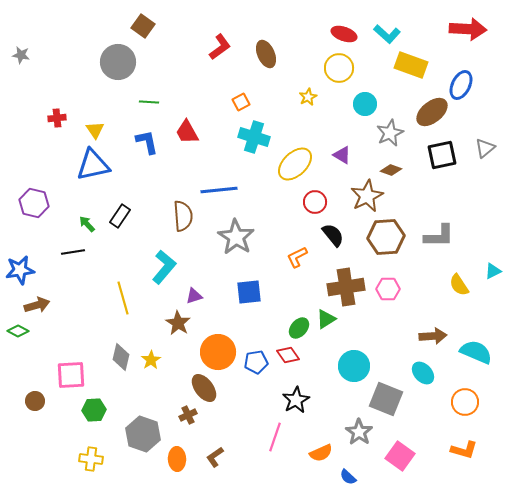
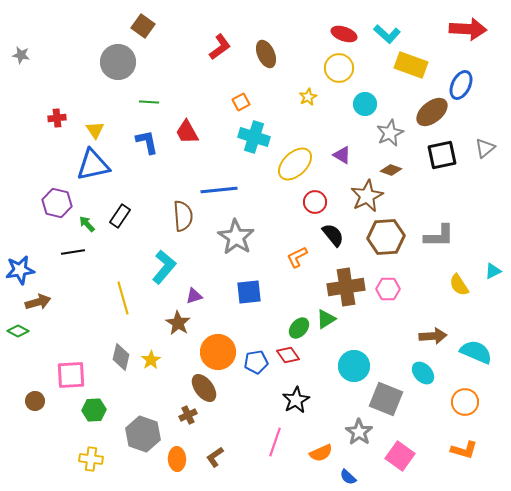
purple hexagon at (34, 203): moved 23 px right
brown arrow at (37, 305): moved 1 px right, 3 px up
pink line at (275, 437): moved 5 px down
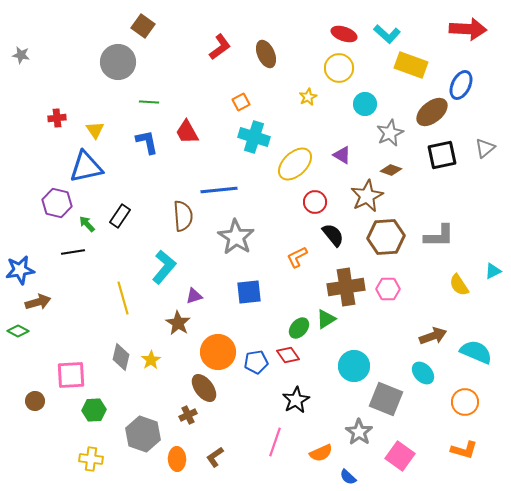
blue triangle at (93, 165): moved 7 px left, 2 px down
brown arrow at (433, 336): rotated 16 degrees counterclockwise
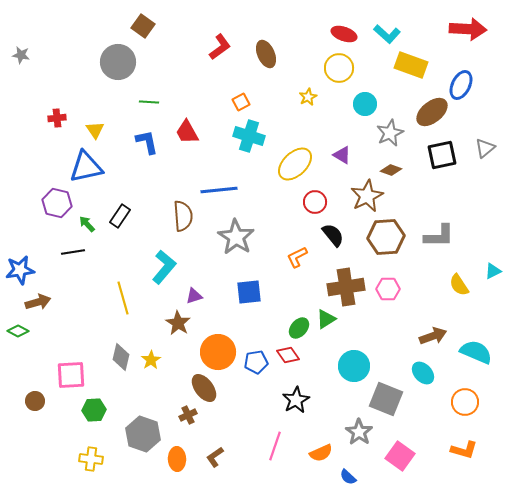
cyan cross at (254, 137): moved 5 px left, 1 px up
pink line at (275, 442): moved 4 px down
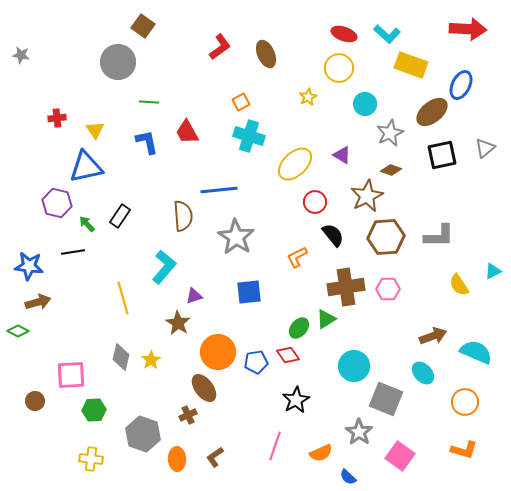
blue star at (20, 270): moved 9 px right, 4 px up; rotated 16 degrees clockwise
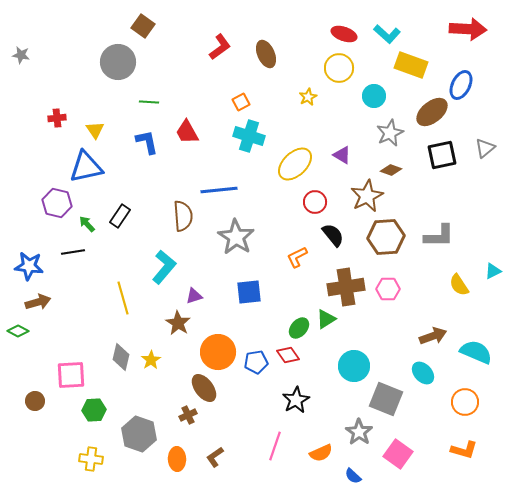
cyan circle at (365, 104): moved 9 px right, 8 px up
gray hexagon at (143, 434): moved 4 px left
pink square at (400, 456): moved 2 px left, 2 px up
blue semicircle at (348, 477): moved 5 px right, 1 px up
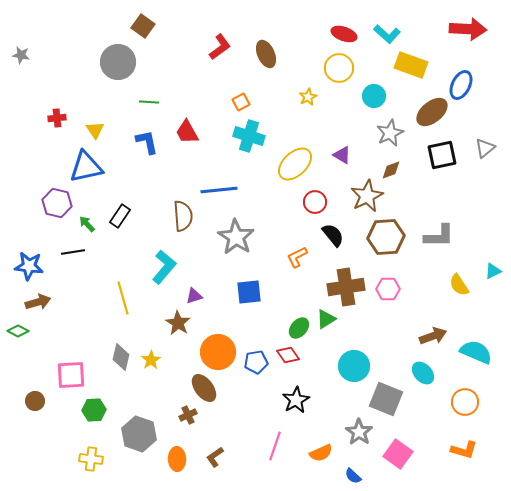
brown diamond at (391, 170): rotated 40 degrees counterclockwise
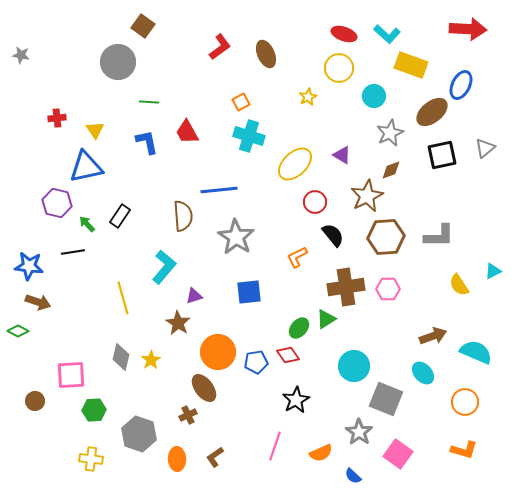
brown arrow at (38, 302): rotated 35 degrees clockwise
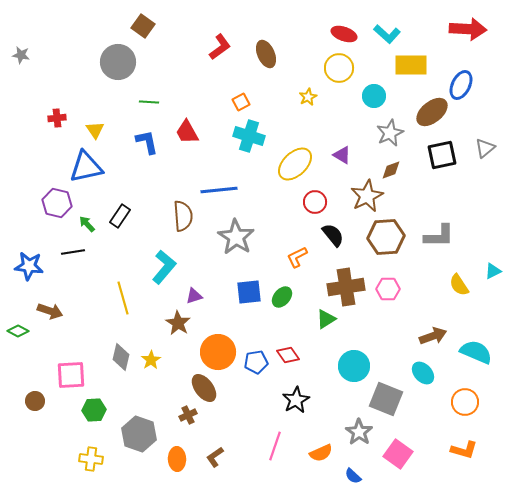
yellow rectangle at (411, 65): rotated 20 degrees counterclockwise
brown arrow at (38, 302): moved 12 px right, 9 px down
green ellipse at (299, 328): moved 17 px left, 31 px up
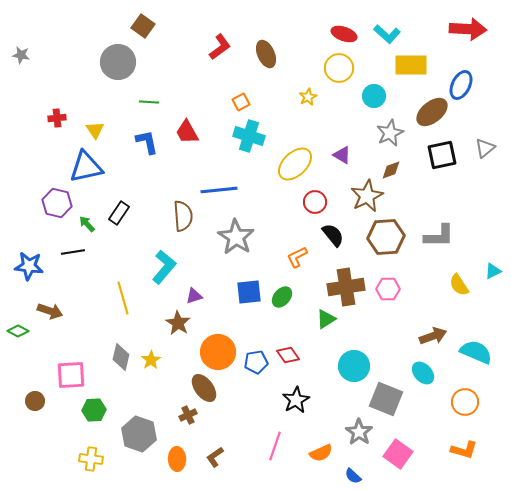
black rectangle at (120, 216): moved 1 px left, 3 px up
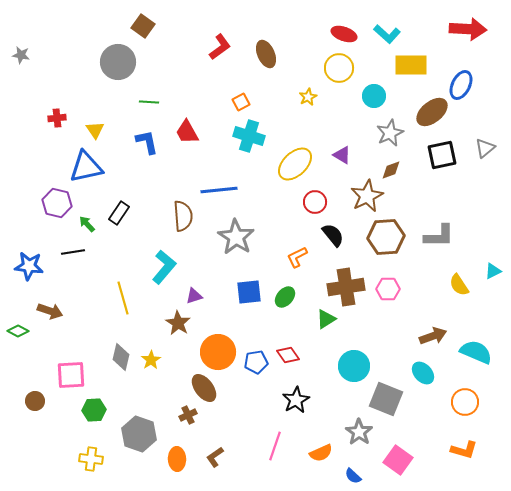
green ellipse at (282, 297): moved 3 px right
pink square at (398, 454): moved 6 px down
